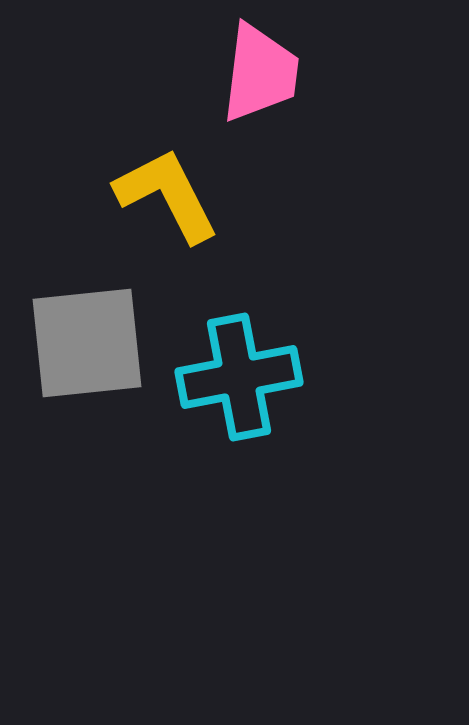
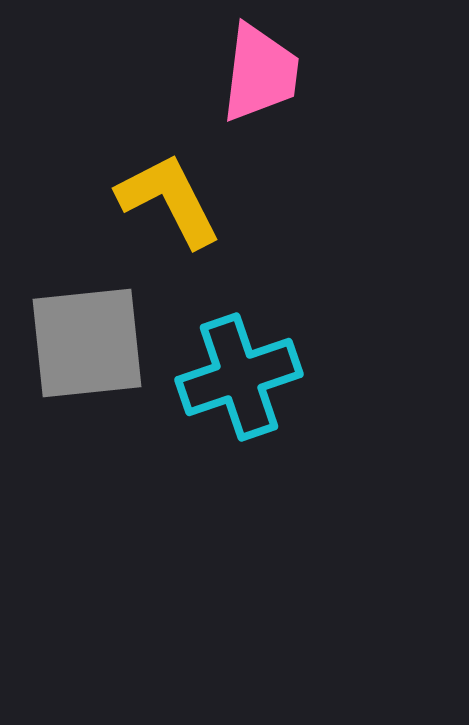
yellow L-shape: moved 2 px right, 5 px down
cyan cross: rotated 8 degrees counterclockwise
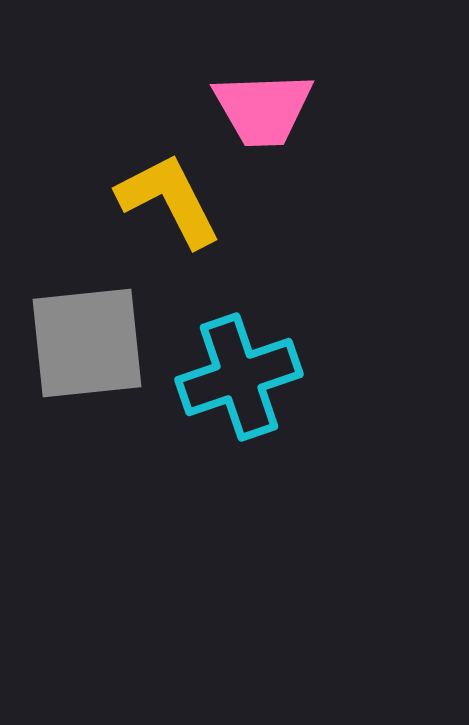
pink trapezoid: moved 3 px right, 36 px down; rotated 81 degrees clockwise
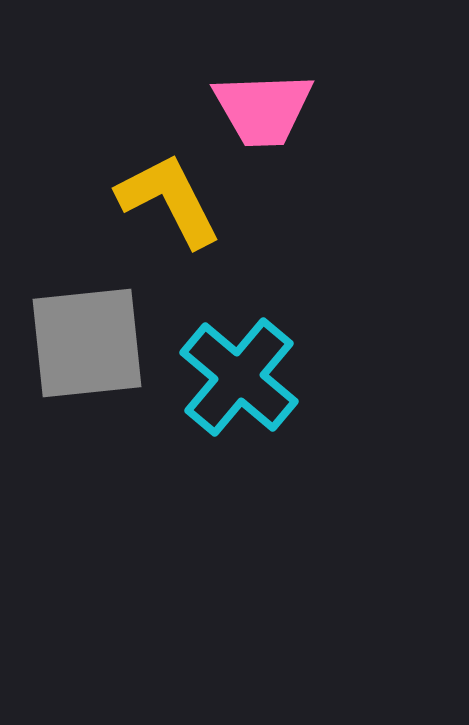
cyan cross: rotated 31 degrees counterclockwise
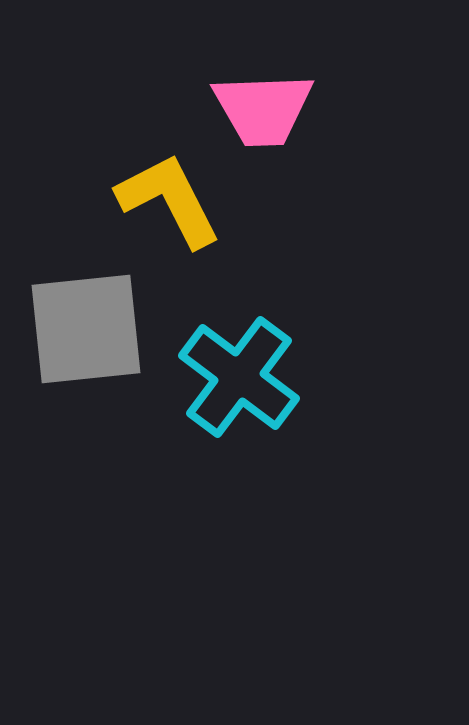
gray square: moved 1 px left, 14 px up
cyan cross: rotated 3 degrees counterclockwise
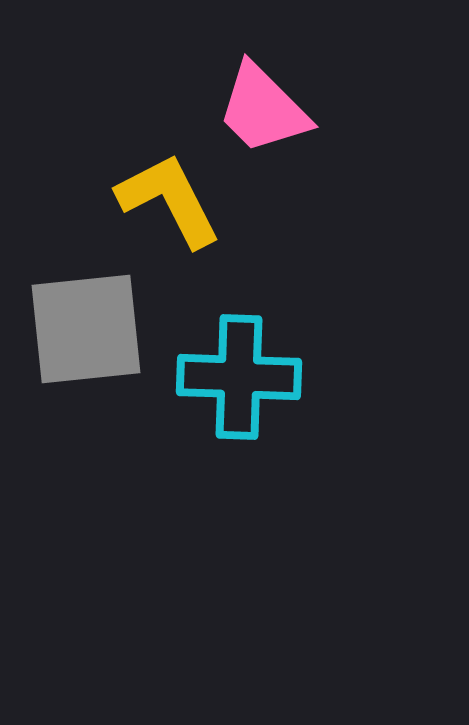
pink trapezoid: rotated 47 degrees clockwise
cyan cross: rotated 35 degrees counterclockwise
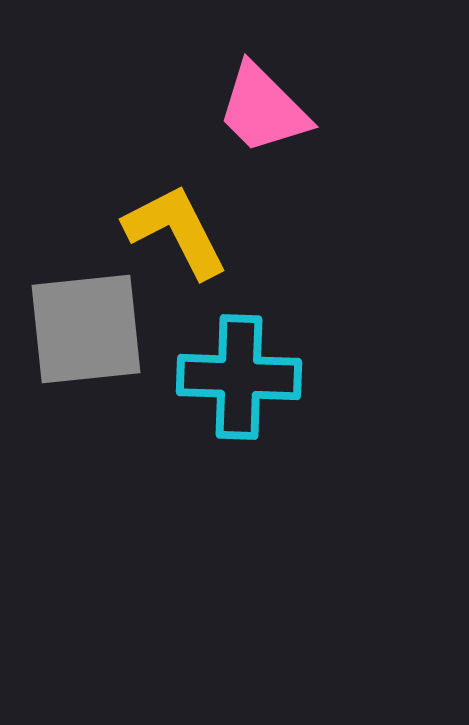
yellow L-shape: moved 7 px right, 31 px down
